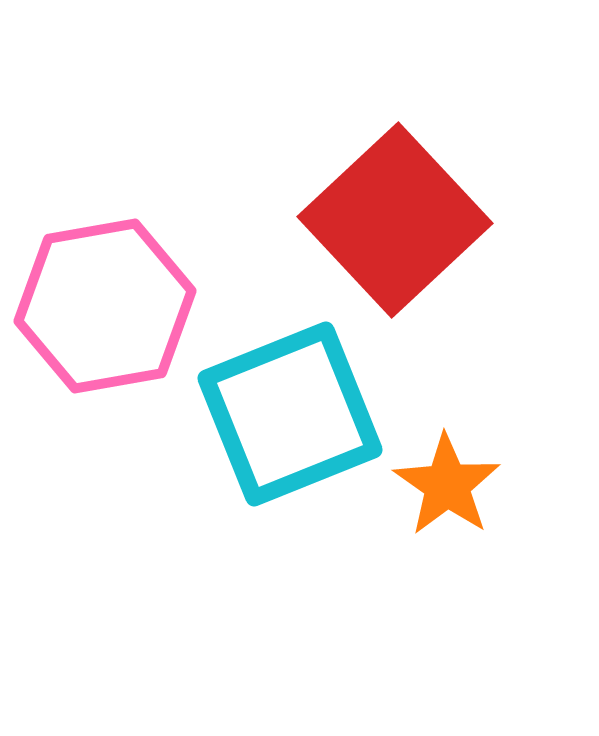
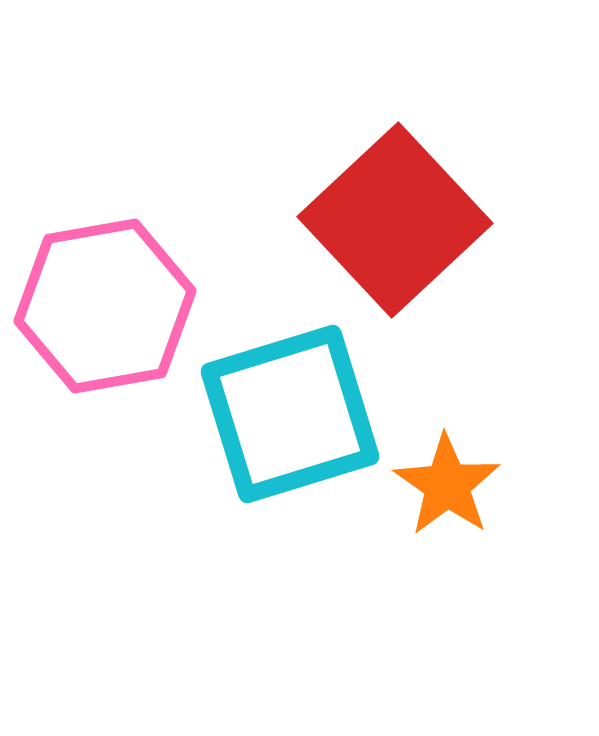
cyan square: rotated 5 degrees clockwise
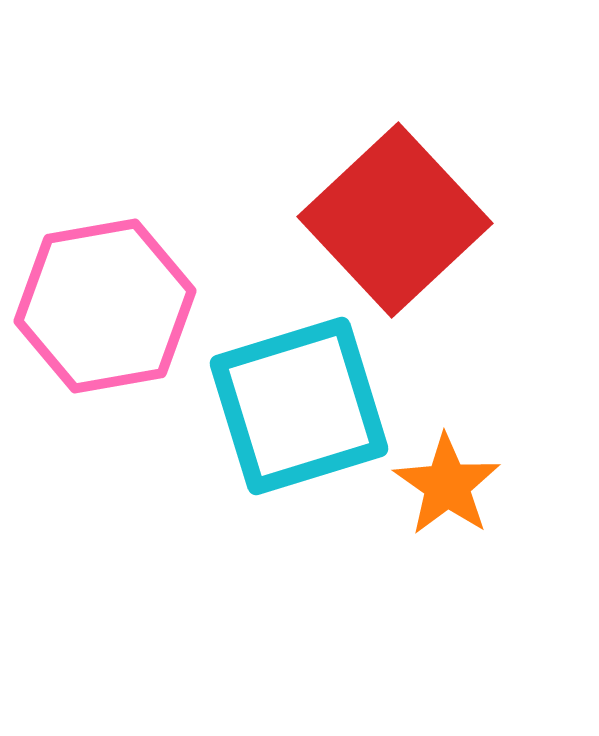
cyan square: moved 9 px right, 8 px up
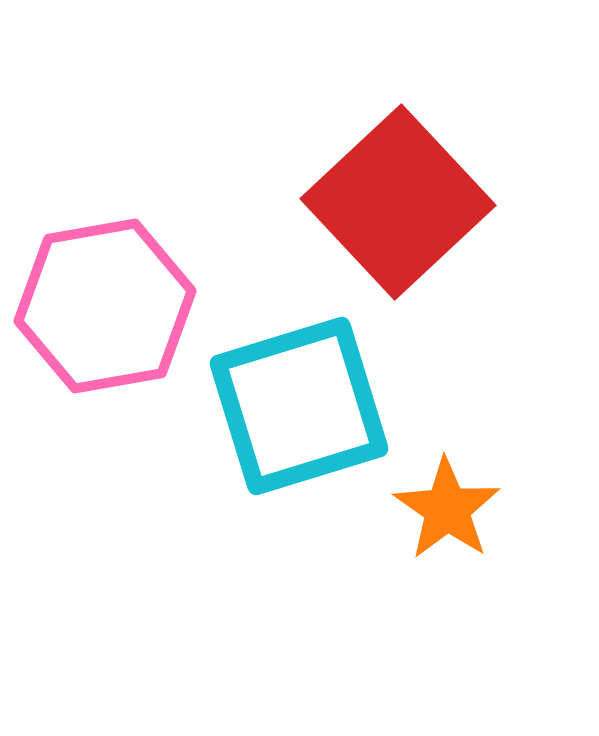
red square: moved 3 px right, 18 px up
orange star: moved 24 px down
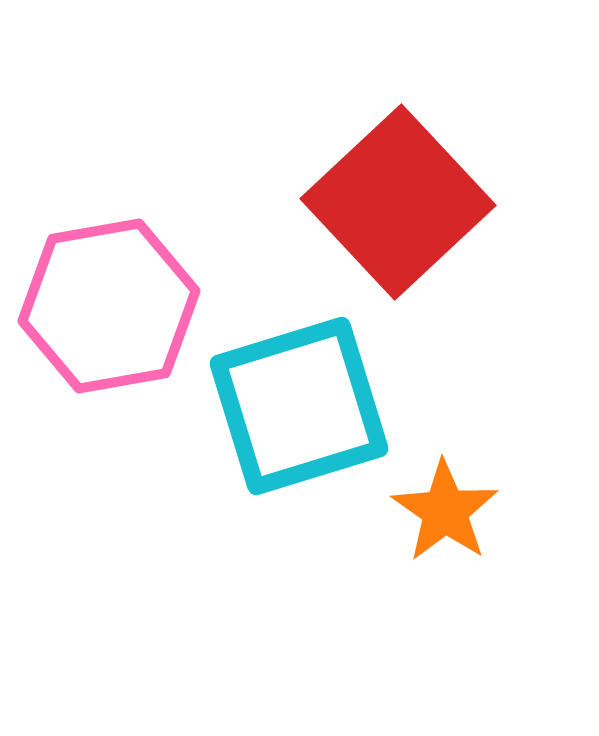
pink hexagon: moved 4 px right
orange star: moved 2 px left, 2 px down
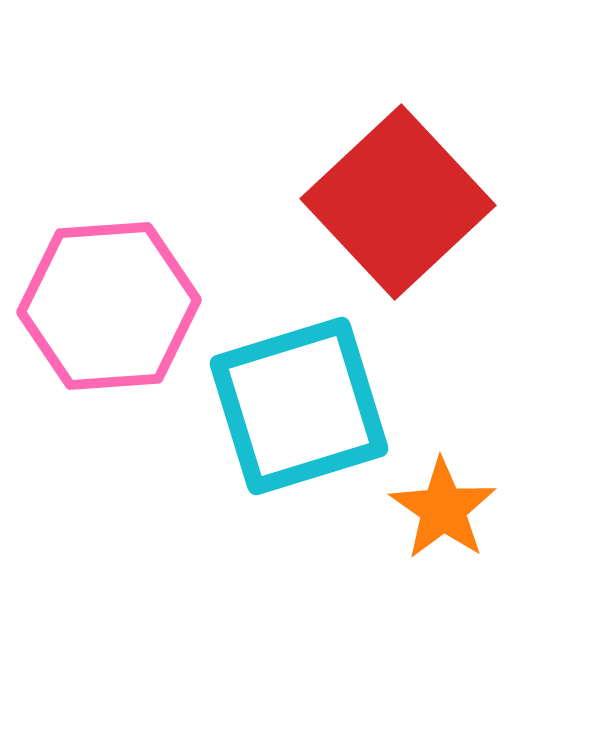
pink hexagon: rotated 6 degrees clockwise
orange star: moved 2 px left, 2 px up
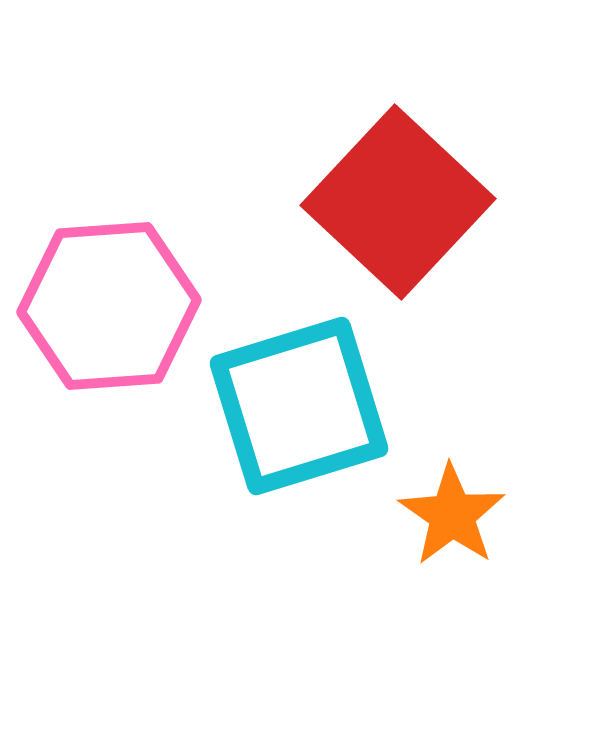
red square: rotated 4 degrees counterclockwise
orange star: moved 9 px right, 6 px down
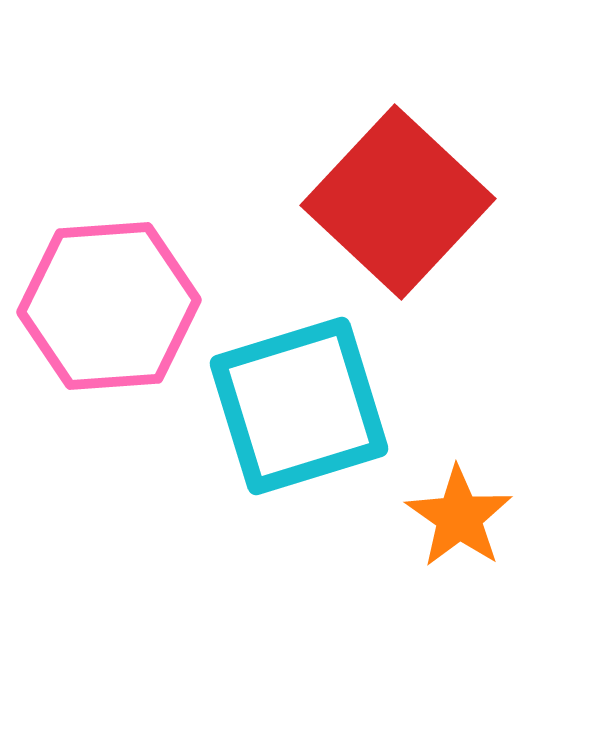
orange star: moved 7 px right, 2 px down
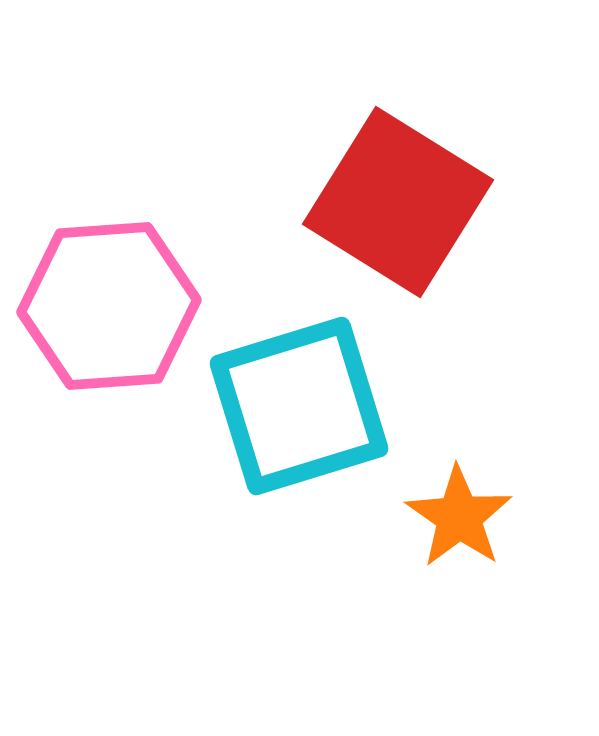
red square: rotated 11 degrees counterclockwise
